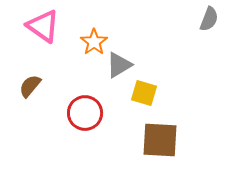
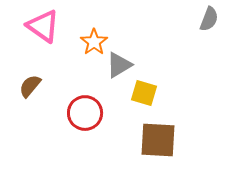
brown square: moved 2 px left
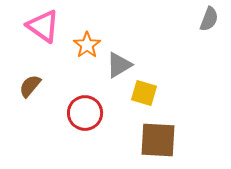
orange star: moved 7 px left, 3 px down
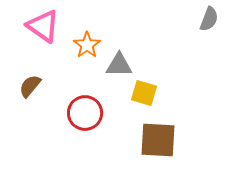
gray triangle: rotated 32 degrees clockwise
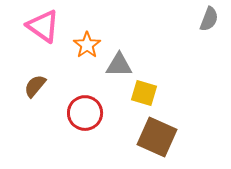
brown semicircle: moved 5 px right
brown square: moved 1 px left, 3 px up; rotated 21 degrees clockwise
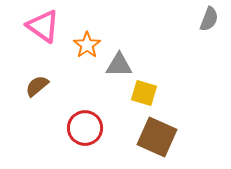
brown semicircle: moved 2 px right; rotated 10 degrees clockwise
red circle: moved 15 px down
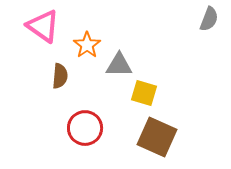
brown semicircle: moved 23 px right, 10 px up; rotated 135 degrees clockwise
